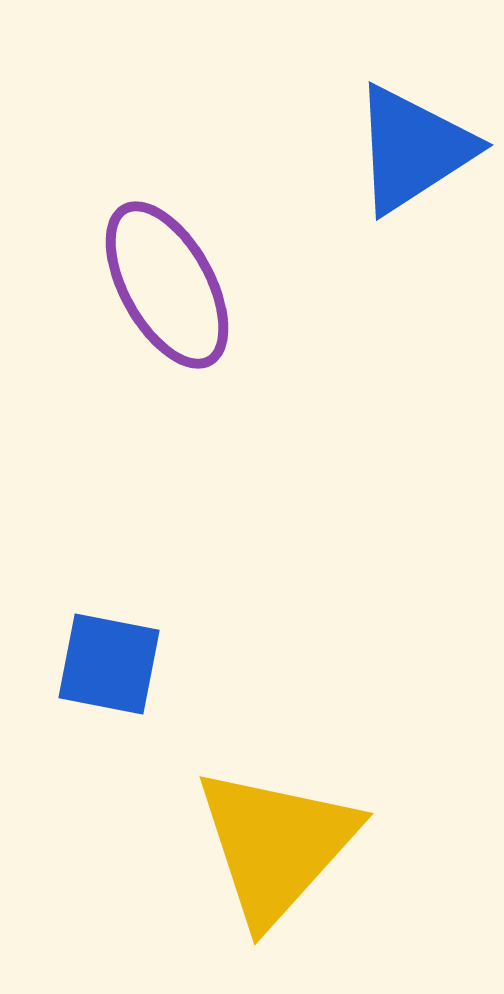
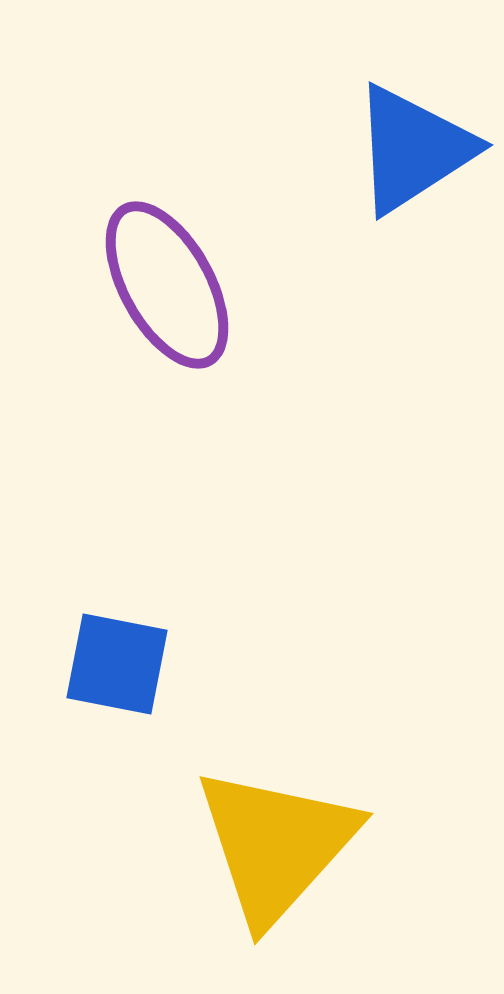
blue square: moved 8 px right
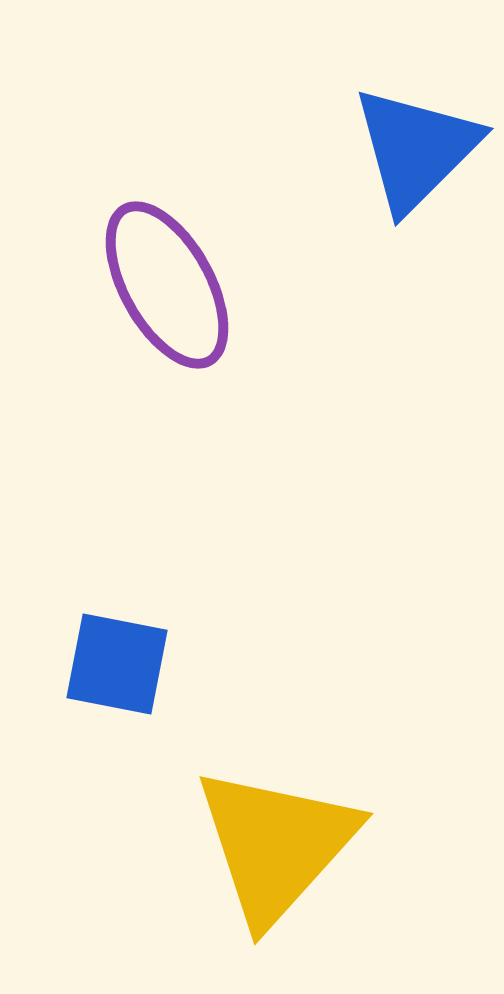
blue triangle: moved 3 px right; rotated 12 degrees counterclockwise
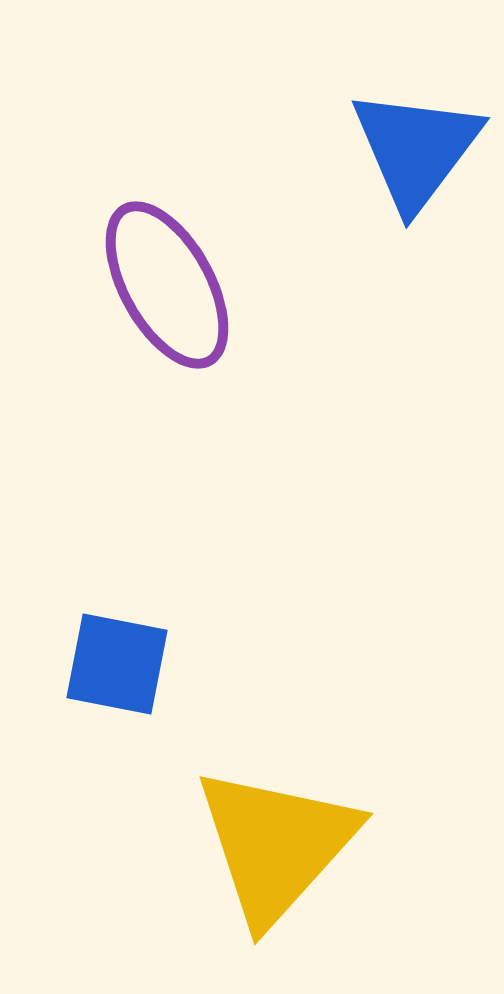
blue triangle: rotated 8 degrees counterclockwise
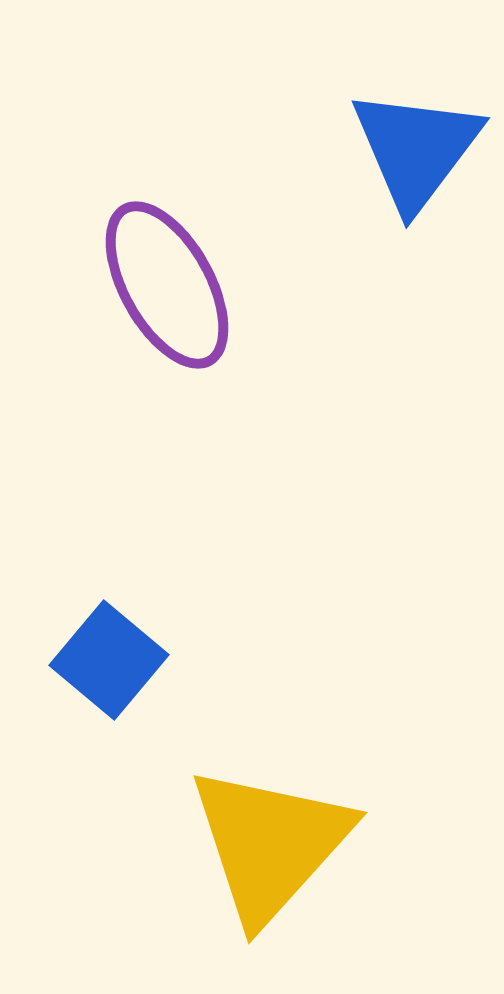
blue square: moved 8 px left, 4 px up; rotated 29 degrees clockwise
yellow triangle: moved 6 px left, 1 px up
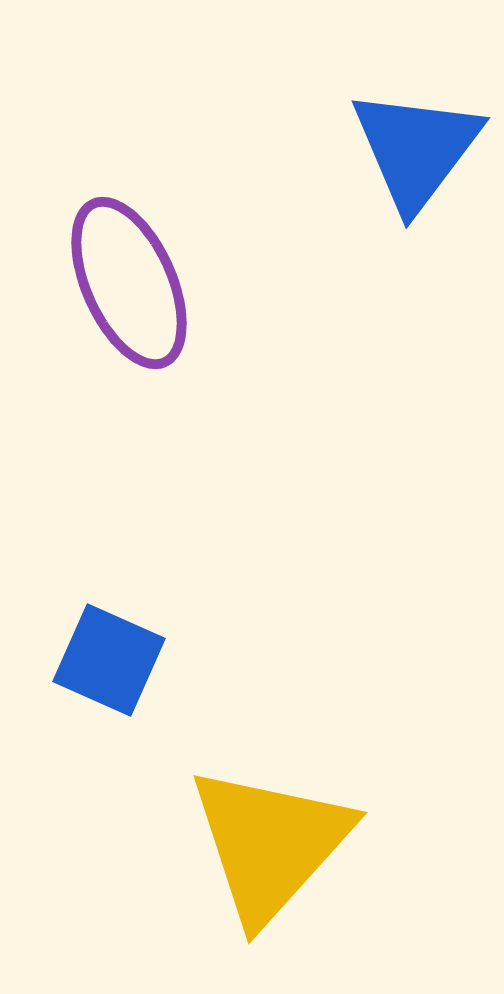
purple ellipse: moved 38 px left, 2 px up; rotated 5 degrees clockwise
blue square: rotated 16 degrees counterclockwise
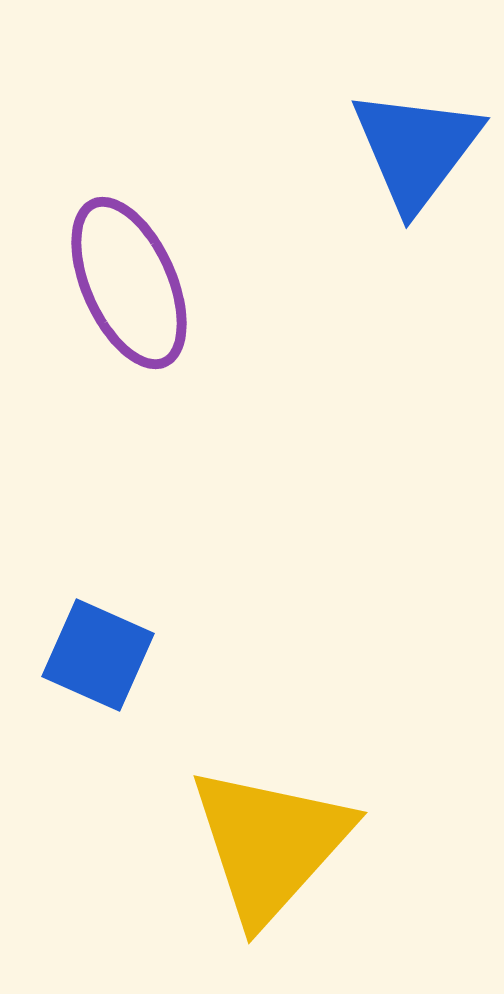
blue square: moved 11 px left, 5 px up
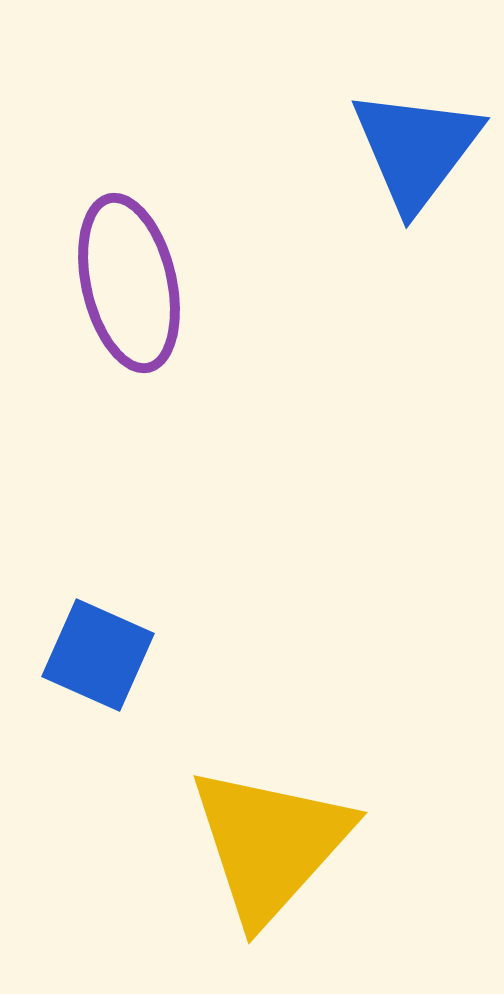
purple ellipse: rotated 11 degrees clockwise
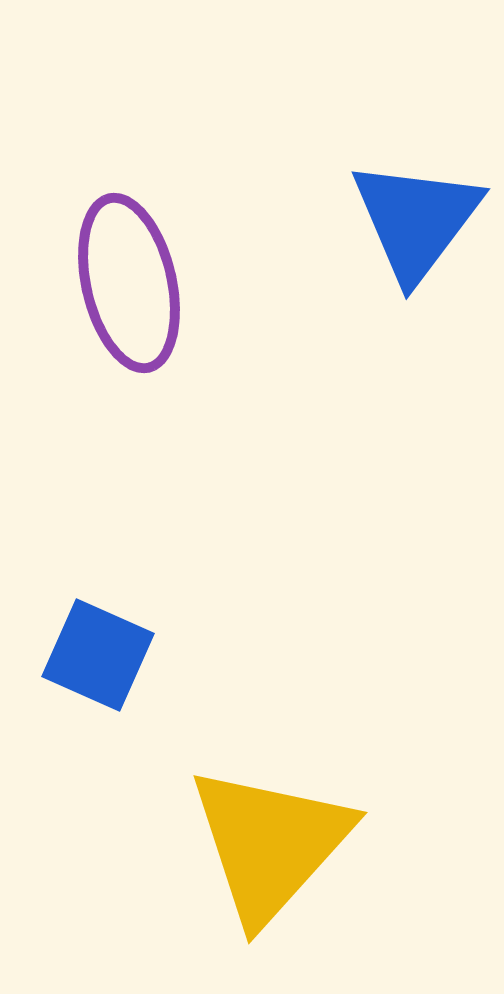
blue triangle: moved 71 px down
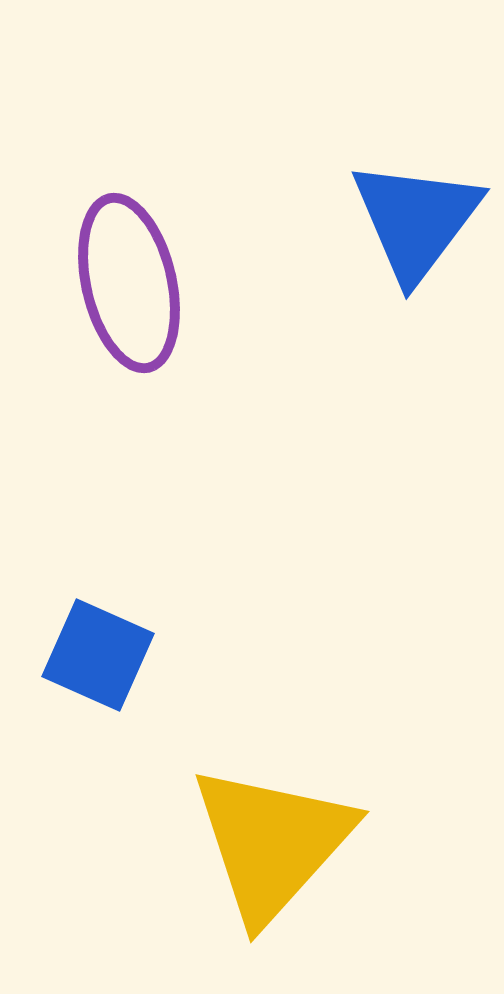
yellow triangle: moved 2 px right, 1 px up
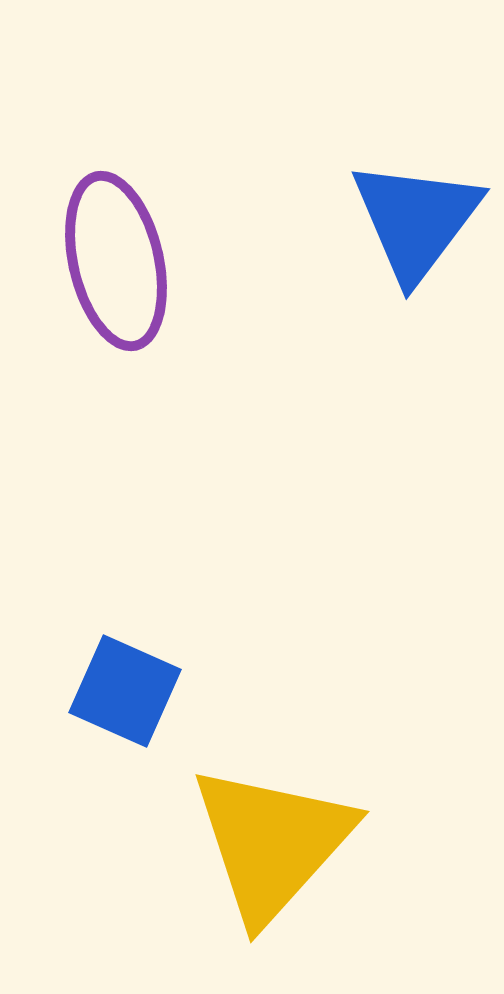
purple ellipse: moved 13 px left, 22 px up
blue square: moved 27 px right, 36 px down
